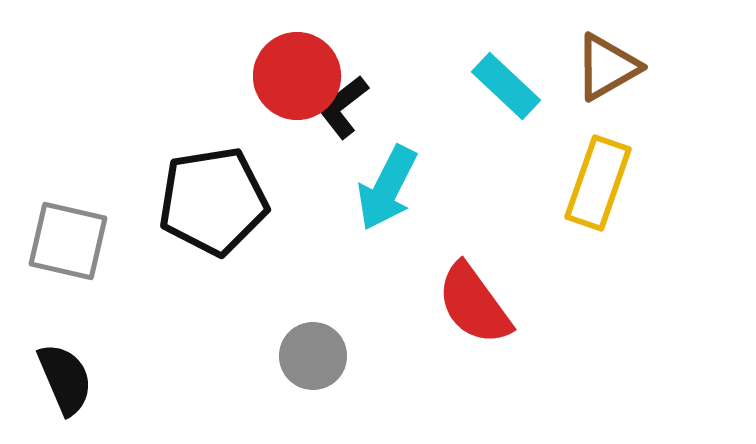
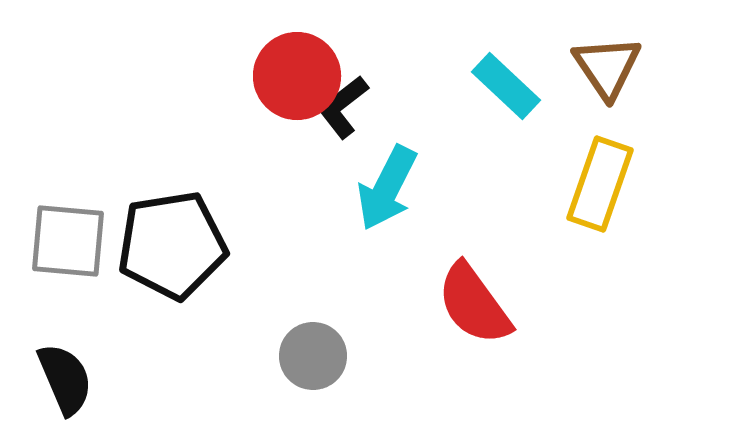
brown triangle: rotated 34 degrees counterclockwise
yellow rectangle: moved 2 px right, 1 px down
black pentagon: moved 41 px left, 44 px down
gray square: rotated 8 degrees counterclockwise
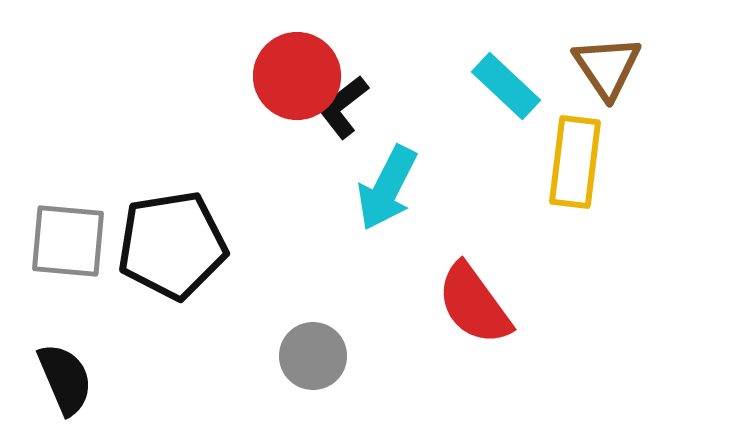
yellow rectangle: moved 25 px left, 22 px up; rotated 12 degrees counterclockwise
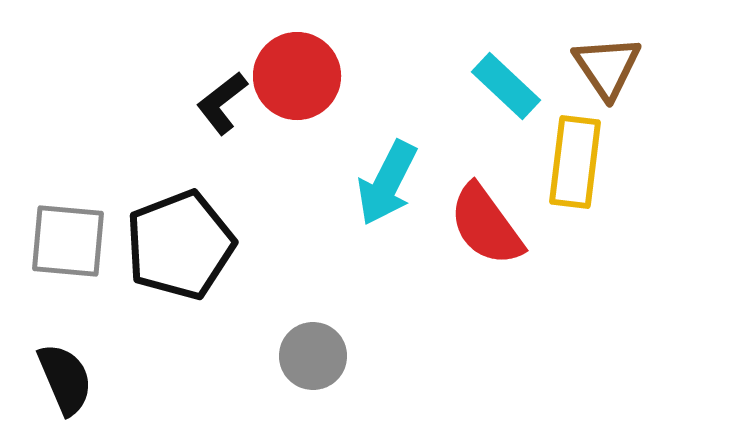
black L-shape: moved 121 px left, 4 px up
cyan arrow: moved 5 px up
black pentagon: moved 8 px right; rotated 12 degrees counterclockwise
red semicircle: moved 12 px right, 79 px up
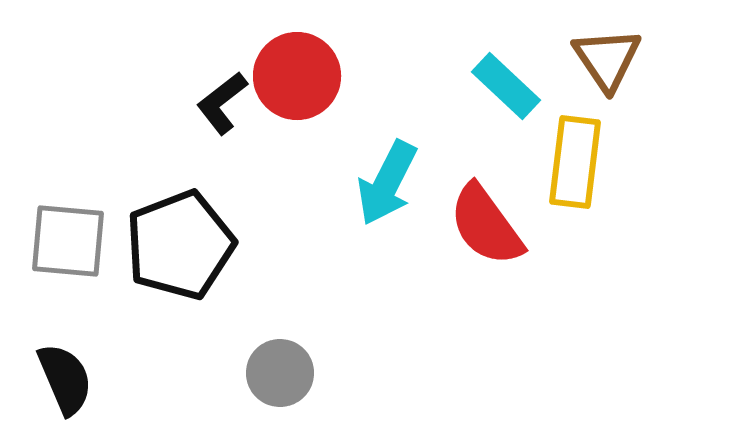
brown triangle: moved 8 px up
gray circle: moved 33 px left, 17 px down
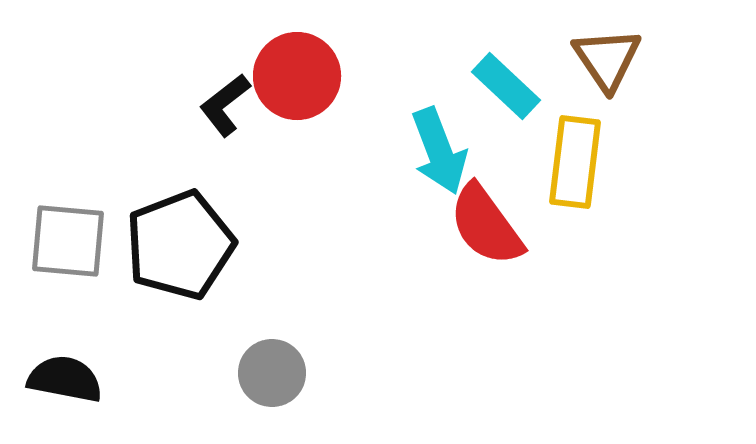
black L-shape: moved 3 px right, 2 px down
cyan arrow: moved 52 px right, 32 px up; rotated 48 degrees counterclockwise
gray circle: moved 8 px left
black semicircle: rotated 56 degrees counterclockwise
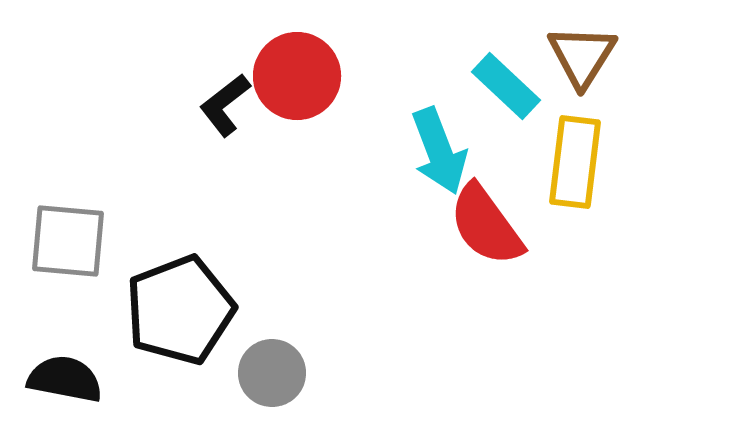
brown triangle: moved 25 px left, 3 px up; rotated 6 degrees clockwise
black pentagon: moved 65 px down
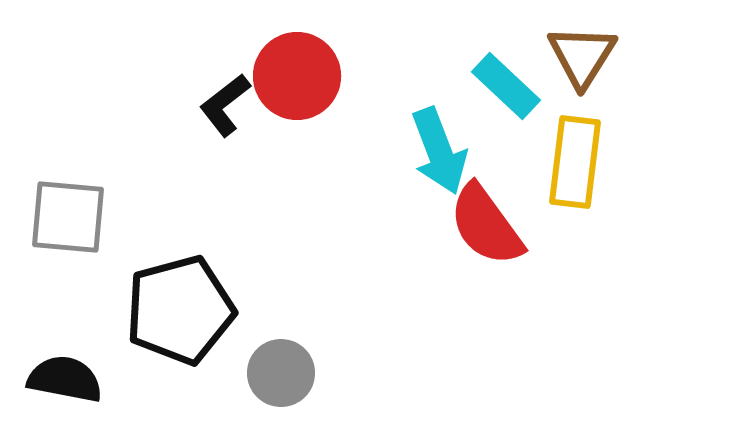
gray square: moved 24 px up
black pentagon: rotated 6 degrees clockwise
gray circle: moved 9 px right
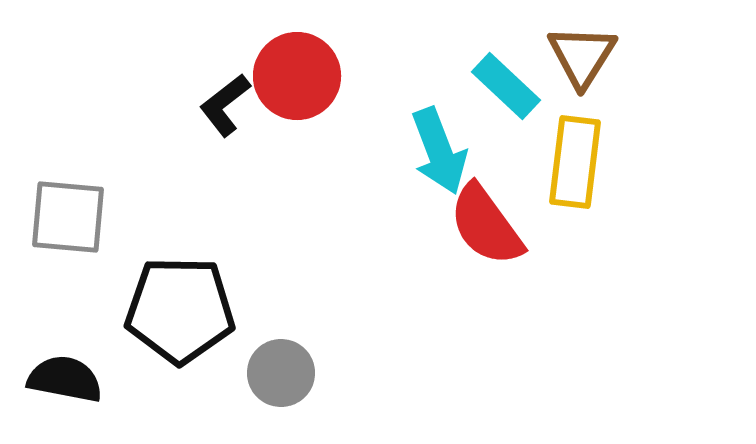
black pentagon: rotated 16 degrees clockwise
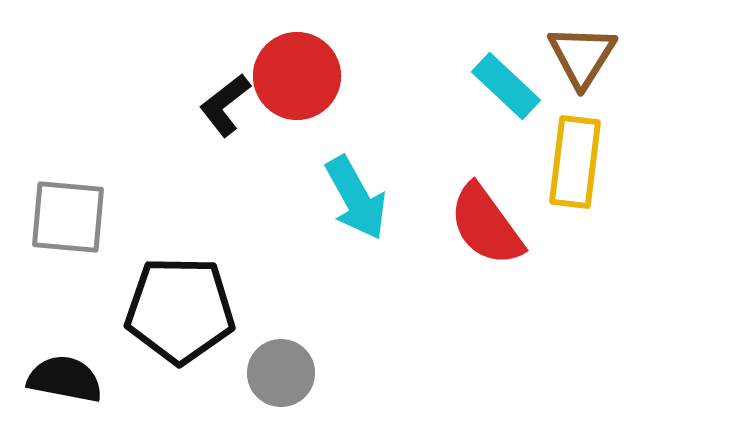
cyan arrow: moved 83 px left, 47 px down; rotated 8 degrees counterclockwise
